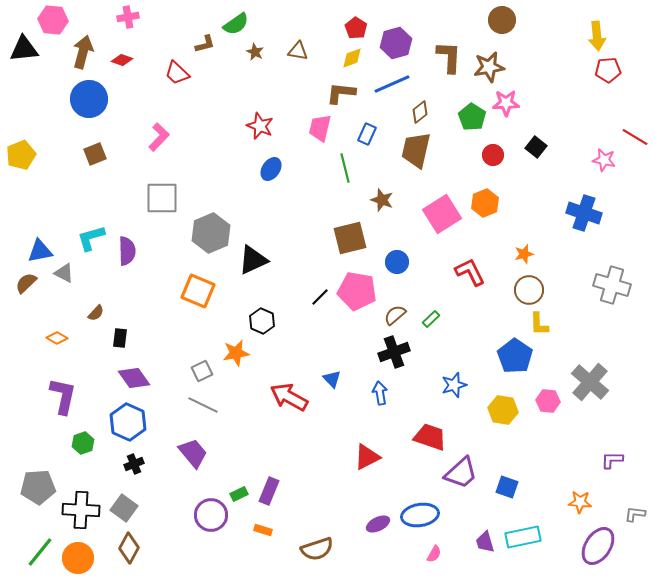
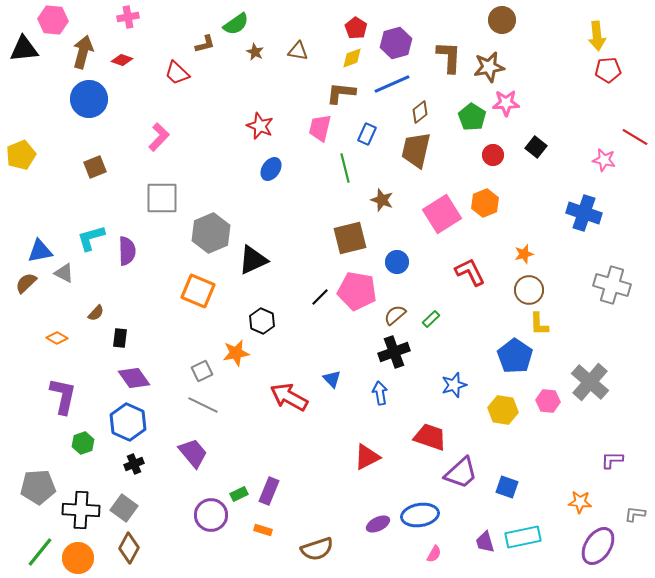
brown square at (95, 154): moved 13 px down
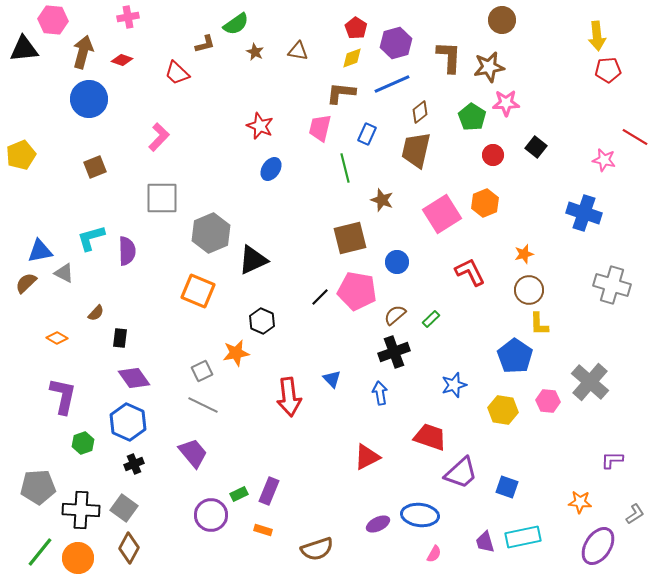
red arrow at (289, 397): rotated 126 degrees counterclockwise
gray L-shape at (635, 514): rotated 140 degrees clockwise
blue ellipse at (420, 515): rotated 15 degrees clockwise
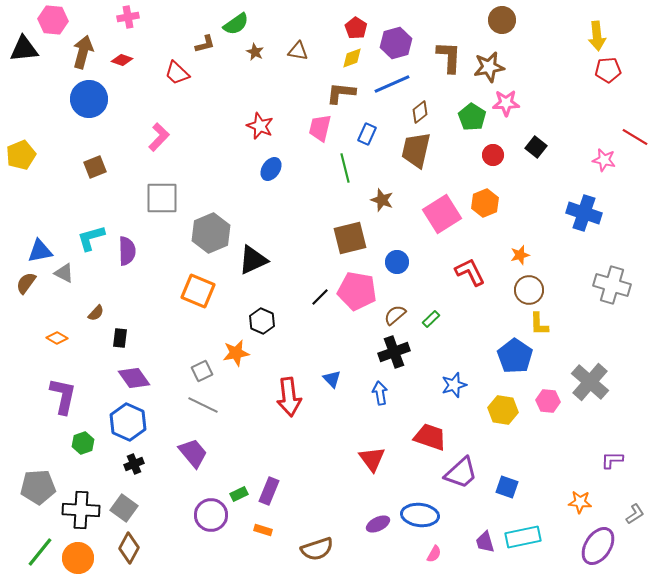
orange star at (524, 254): moved 4 px left, 1 px down
brown semicircle at (26, 283): rotated 10 degrees counterclockwise
red triangle at (367, 457): moved 5 px right, 2 px down; rotated 40 degrees counterclockwise
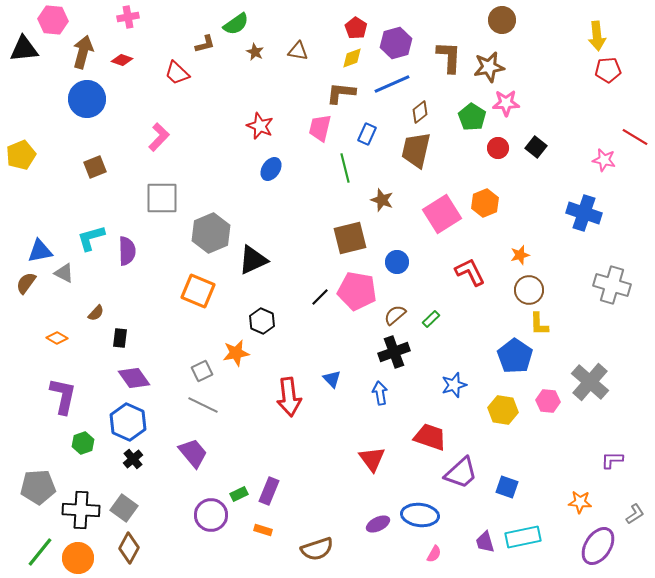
blue circle at (89, 99): moved 2 px left
red circle at (493, 155): moved 5 px right, 7 px up
black cross at (134, 464): moved 1 px left, 5 px up; rotated 18 degrees counterclockwise
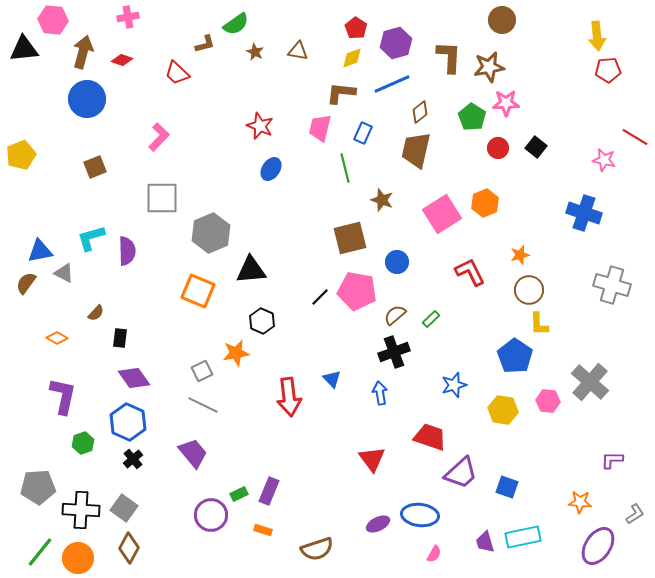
blue rectangle at (367, 134): moved 4 px left, 1 px up
black triangle at (253, 260): moved 2 px left, 10 px down; rotated 20 degrees clockwise
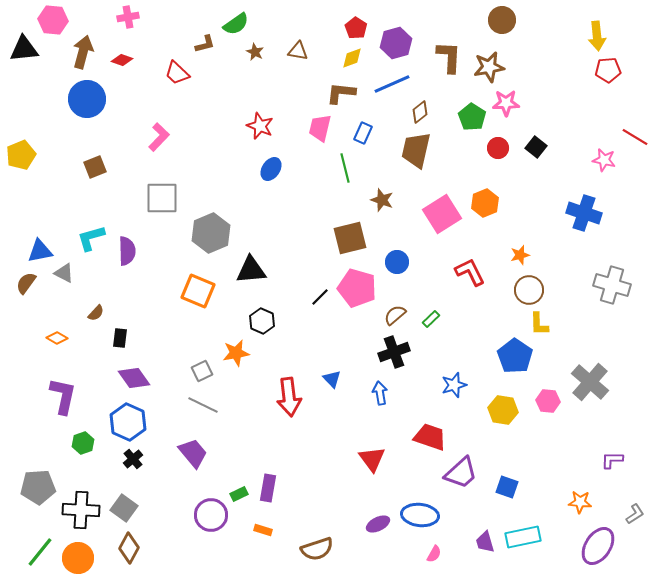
pink pentagon at (357, 291): moved 3 px up; rotated 6 degrees clockwise
purple rectangle at (269, 491): moved 1 px left, 3 px up; rotated 12 degrees counterclockwise
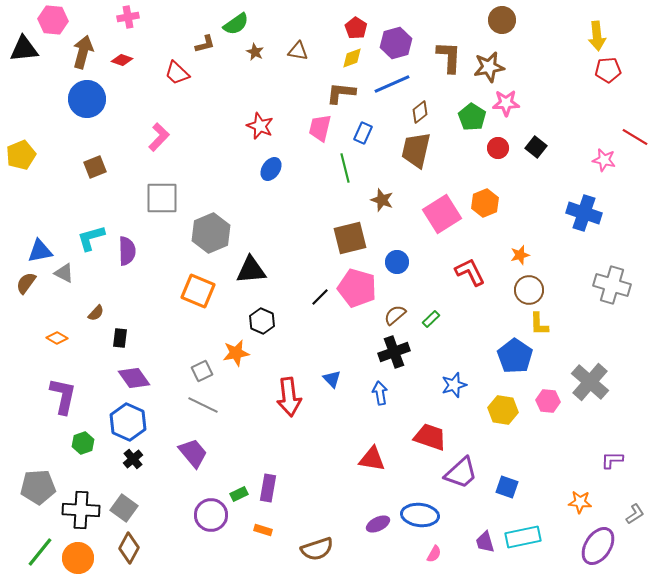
red triangle at (372, 459): rotated 44 degrees counterclockwise
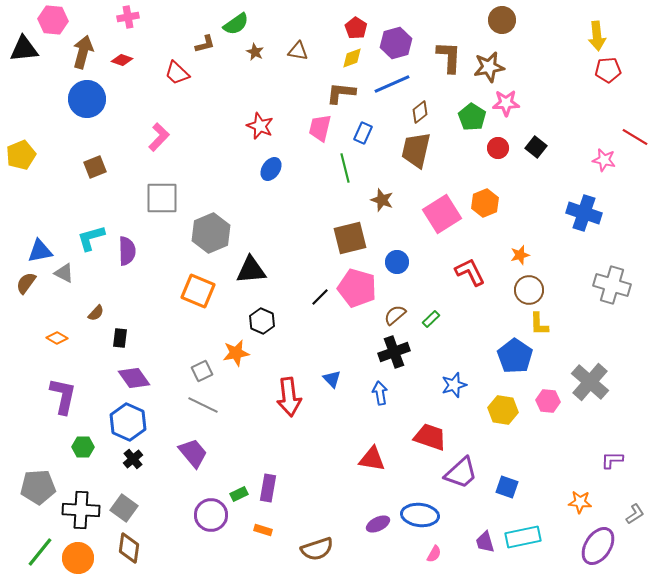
green hexagon at (83, 443): moved 4 px down; rotated 20 degrees clockwise
brown diamond at (129, 548): rotated 20 degrees counterclockwise
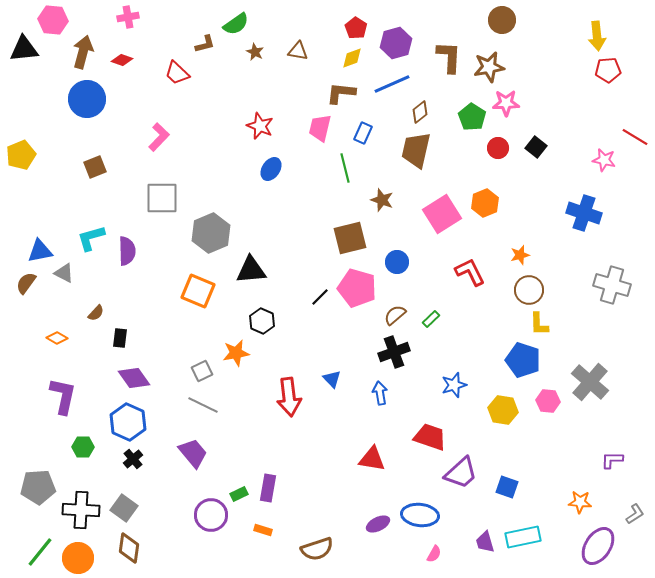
blue pentagon at (515, 356): moved 8 px right, 4 px down; rotated 16 degrees counterclockwise
